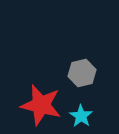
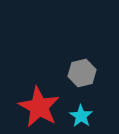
red star: moved 2 px left, 2 px down; rotated 15 degrees clockwise
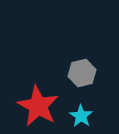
red star: moved 1 px left, 1 px up
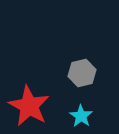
red star: moved 9 px left
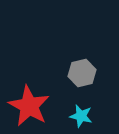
cyan star: rotated 20 degrees counterclockwise
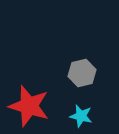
red star: rotated 12 degrees counterclockwise
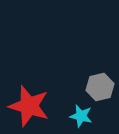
gray hexagon: moved 18 px right, 14 px down
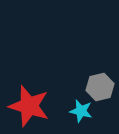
cyan star: moved 5 px up
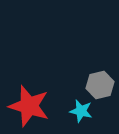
gray hexagon: moved 2 px up
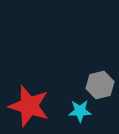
cyan star: moved 1 px left; rotated 15 degrees counterclockwise
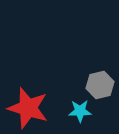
red star: moved 1 px left, 2 px down
